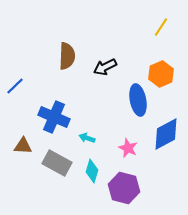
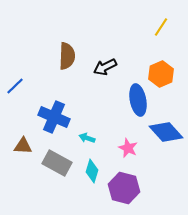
blue diamond: moved 2 px up; rotated 76 degrees clockwise
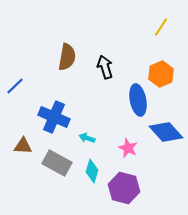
brown semicircle: moved 1 px down; rotated 8 degrees clockwise
black arrow: rotated 100 degrees clockwise
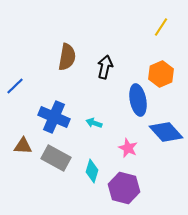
black arrow: rotated 30 degrees clockwise
cyan arrow: moved 7 px right, 15 px up
gray rectangle: moved 1 px left, 5 px up
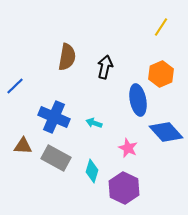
purple hexagon: rotated 12 degrees clockwise
